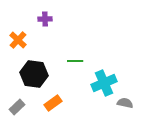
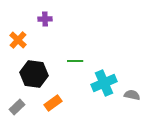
gray semicircle: moved 7 px right, 8 px up
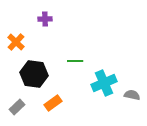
orange cross: moved 2 px left, 2 px down
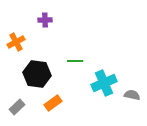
purple cross: moved 1 px down
orange cross: rotated 18 degrees clockwise
black hexagon: moved 3 px right
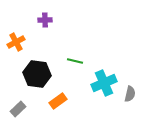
green line: rotated 14 degrees clockwise
gray semicircle: moved 2 px left, 1 px up; rotated 91 degrees clockwise
orange rectangle: moved 5 px right, 2 px up
gray rectangle: moved 1 px right, 2 px down
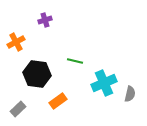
purple cross: rotated 16 degrees counterclockwise
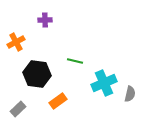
purple cross: rotated 16 degrees clockwise
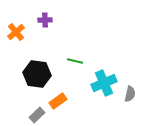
orange cross: moved 10 px up; rotated 12 degrees counterclockwise
gray rectangle: moved 19 px right, 6 px down
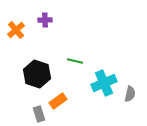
orange cross: moved 2 px up
black hexagon: rotated 12 degrees clockwise
gray rectangle: moved 2 px right, 1 px up; rotated 63 degrees counterclockwise
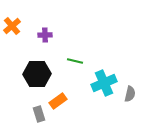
purple cross: moved 15 px down
orange cross: moved 4 px left, 4 px up
black hexagon: rotated 20 degrees counterclockwise
